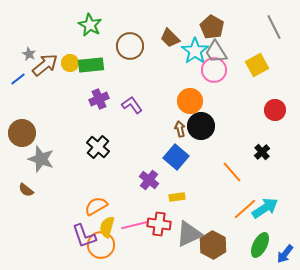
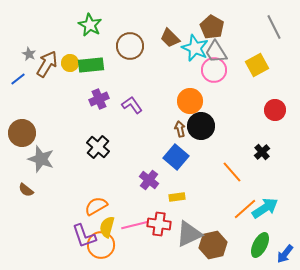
cyan star at (195, 51): moved 3 px up; rotated 12 degrees counterclockwise
brown arrow at (45, 65): moved 2 px right, 1 px up; rotated 20 degrees counterclockwise
brown hexagon at (213, 245): rotated 20 degrees clockwise
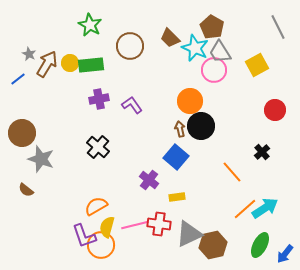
gray line at (274, 27): moved 4 px right
gray trapezoid at (216, 52): moved 4 px right
purple cross at (99, 99): rotated 12 degrees clockwise
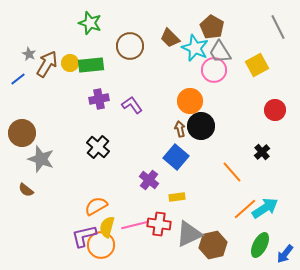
green star at (90, 25): moved 2 px up; rotated 10 degrees counterclockwise
purple L-shape at (84, 236): rotated 96 degrees clockwise
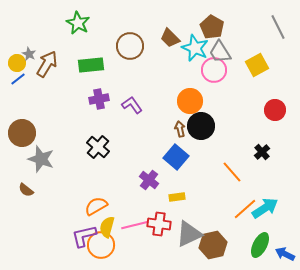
green star at (90, 23): moved 12 px left; rotated 10 degrees clockwise
yellow circle at (70, 63): moved 53 px left
blue arrow at (285, 254): rotated 78 degrees clockwise
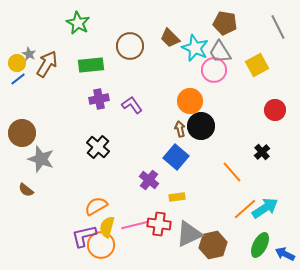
brown pentagon at (212, 27): moved 13 px right, 4 px up; rotated 20 degrees counterclockwise
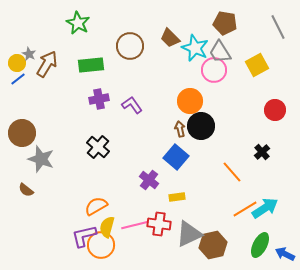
orange line at (245, 209): rotated 10 degrees clockwise
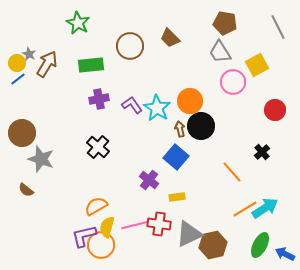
cyan star at (195, 48): moved 38 px left, 60 px down; rotated 8 degrees clockwise
pink circle at (214, 70): moved 19 px right, 12 px down
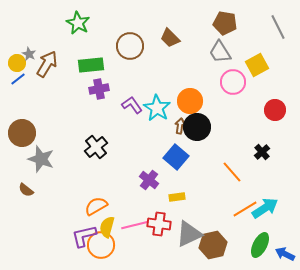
purple cross at (99, 99): moved 10 px up
black circle at (201, 126): moved 4 px left, 1 px down
brown arrow at (180, 129): moved 3 px up; rotated 21 degrees clockwise
black cross at (98, 147): moved 2 px left; rotated 10 degrees clockwise
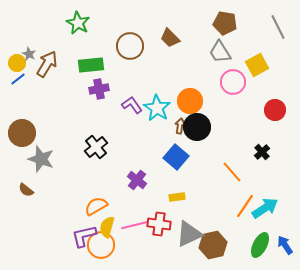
purple cross at (149, 180): moved 12 px left
orange line at (245, 209): moved 3 px up; rotated 25 degrees counterclockwise
blue arrow at (285, 254): moved 9 px up; rotated 30 degrees clockwise
